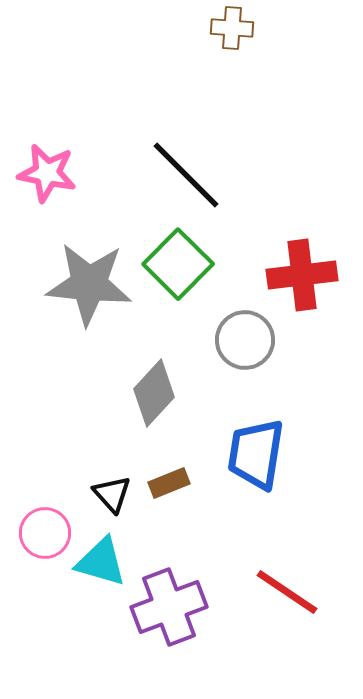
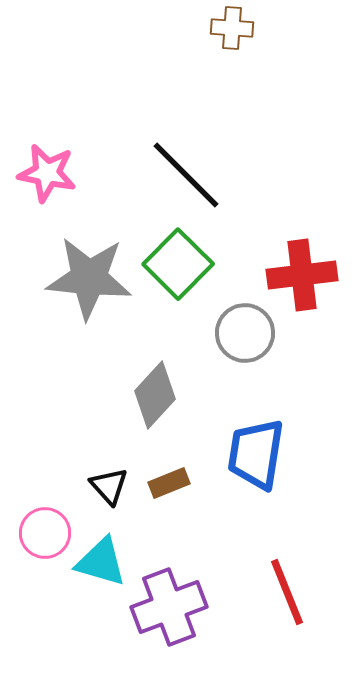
gray star: moved 6 px up
gray circle: moved 7 px up
gray diamond: moved 1 px right, 2 px down
black triangle: moved 3 px left, 8 px up
red line: rotated 34 degrees clockwise
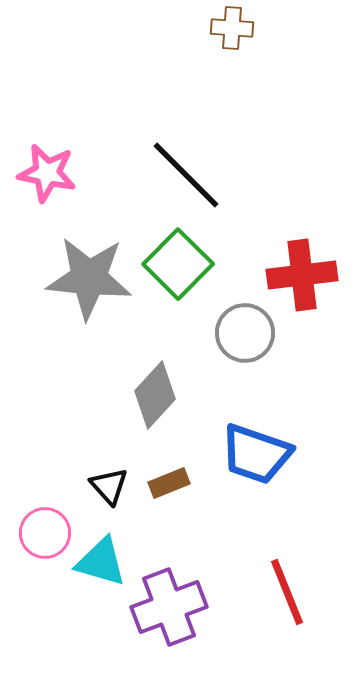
blue trapezoid: rotated 80 degrees counterclockwise
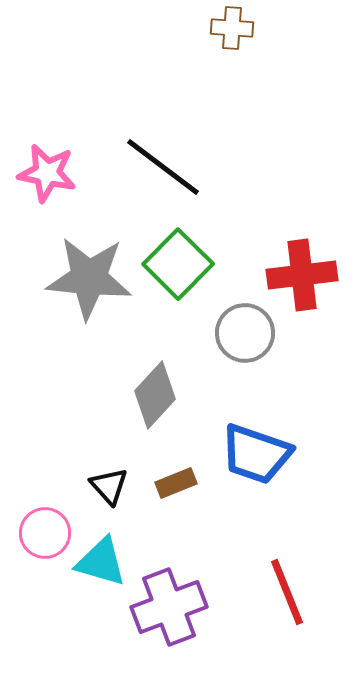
black line: moved 23 px left, 8 px up; rotated 8 degrees counterclockwise
brown rectangle: moved 7 px right
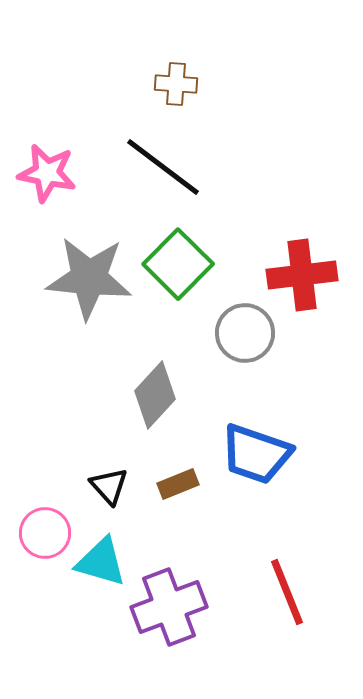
brown cross: moved 56 px left, 56 px down
brown rectangle: moved 2 px right, 1 px down
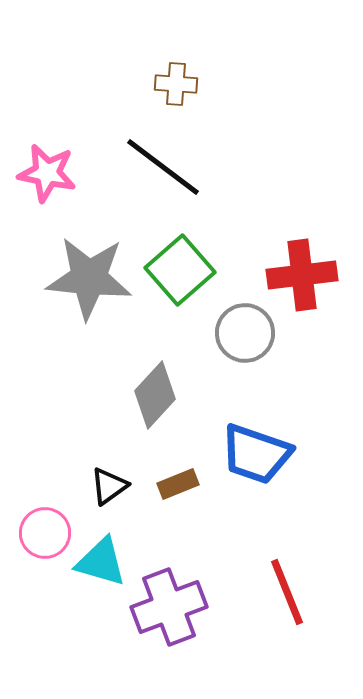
green square: moved 2 px right, 6 px down; rotated 4 degrees clockwise
black triangle: rotated 36 degrees clockwise
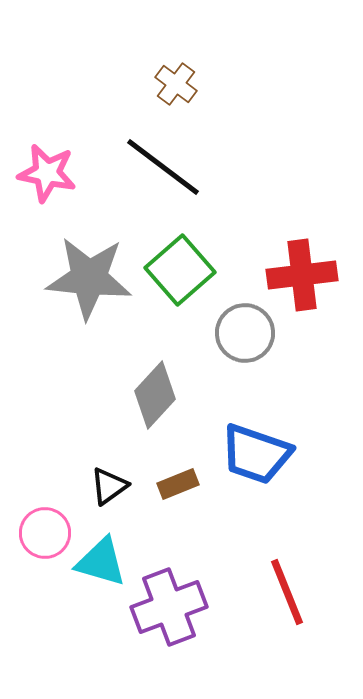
brown cross: rotated 33 degrees clockwise
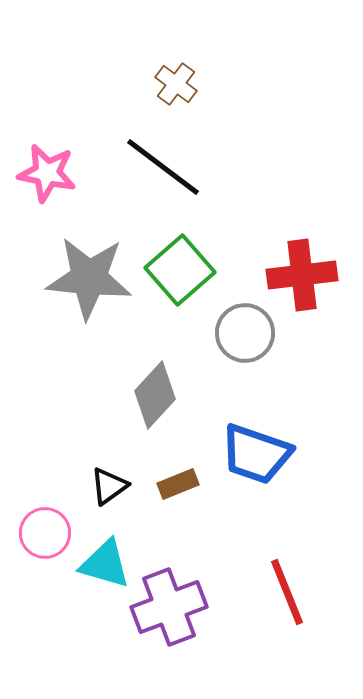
cyan triangle: moved 4 px right, 2 px down
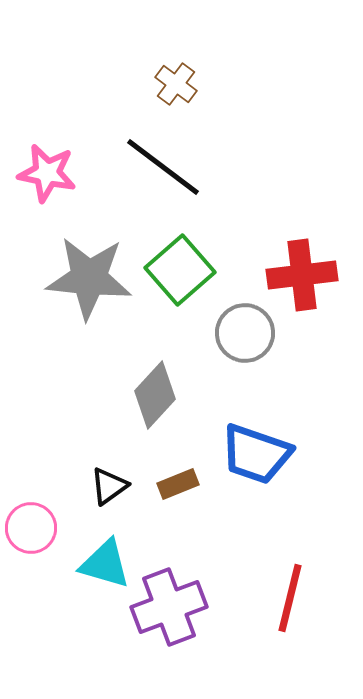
pink circle: moved 14 px left, 5 px up
red line: moved 3 px right, 6 px down; rotated 36 degrees clockwise
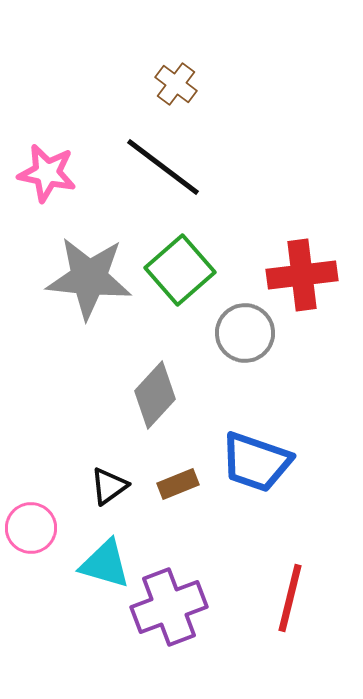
blue trapezoid: moved 8 px down
